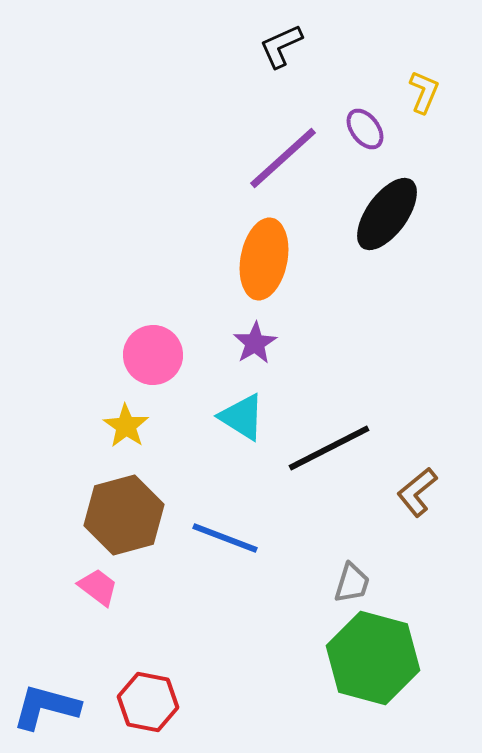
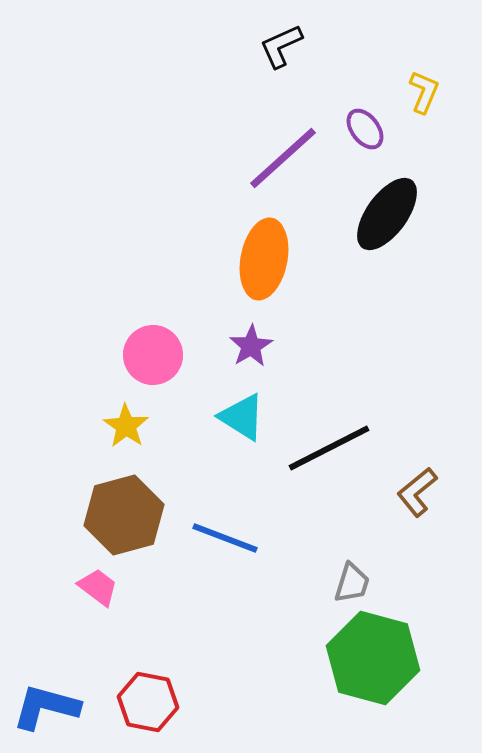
purple star: moved 4 px left, 3 px down
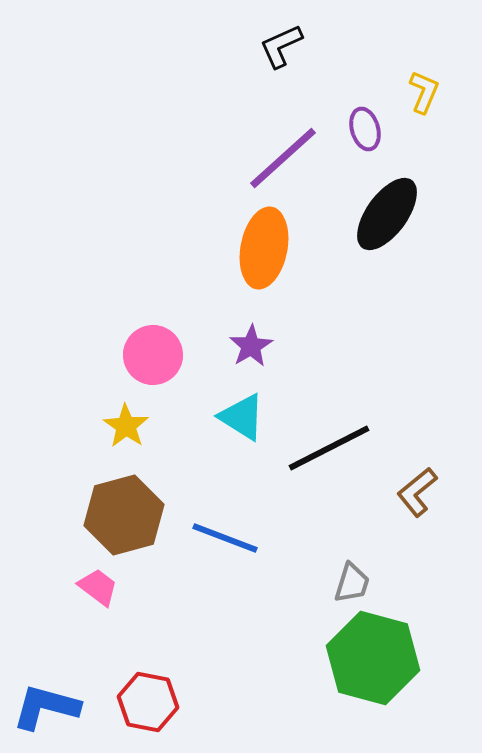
purple ellipse: rotated 21 degrees clockwise
orange ellipse: moved 11 px up
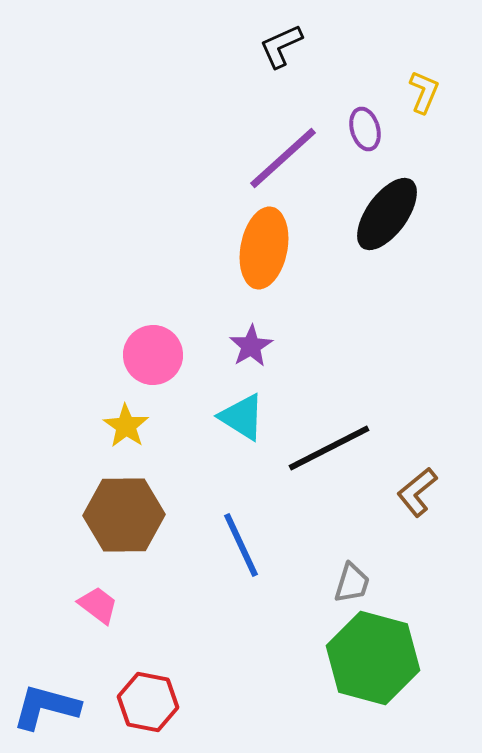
brown hexagon: rotated 14 degrees clockwise
blue line: moved 16 px right, 7 px down; rotated 44 degrees clockwise
pink trapezoid: moved 18 px down
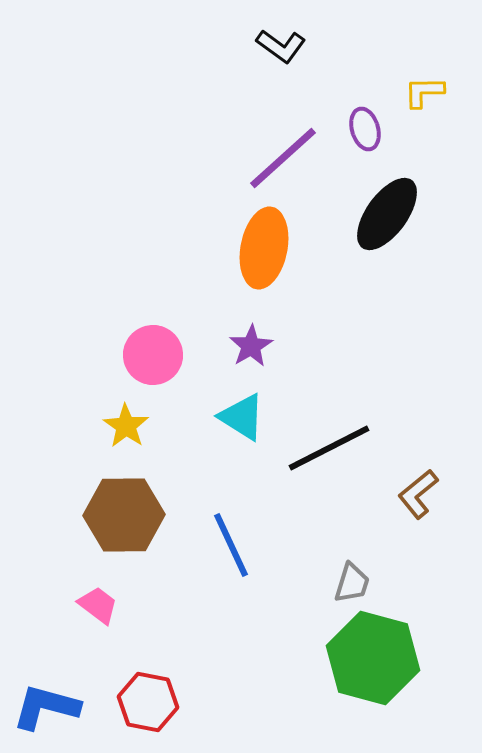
black L-shape: rotated 120 degrees counterclockwise
yellow L-shape: rotated 114 degrees counterclockwise
brown L-shape: moved 1 px right, 2 px down
blue line: moved 10 px left
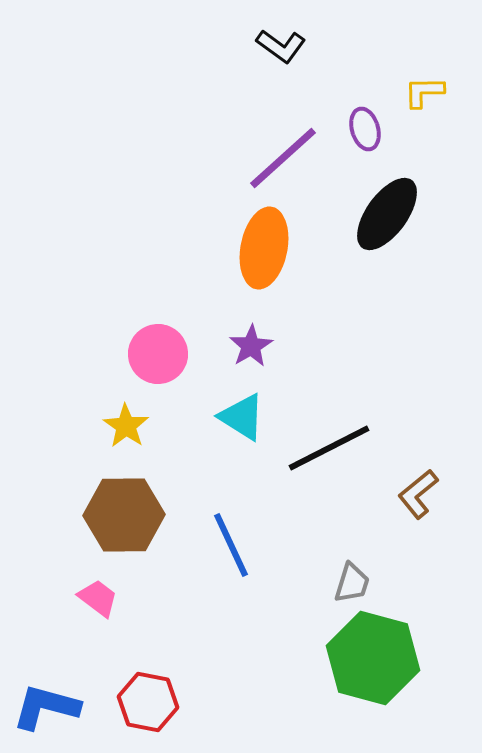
pink circle: moved 5 px right, 1 px up
pink trapezoid: moved 7 px up
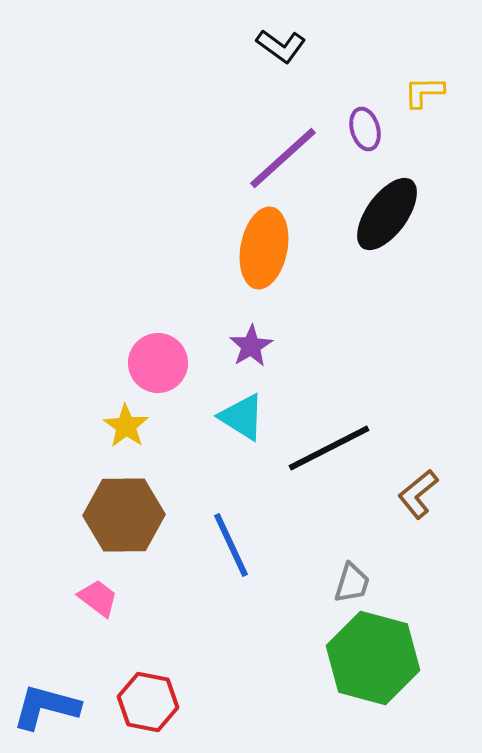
pink circle: moved 9 px down
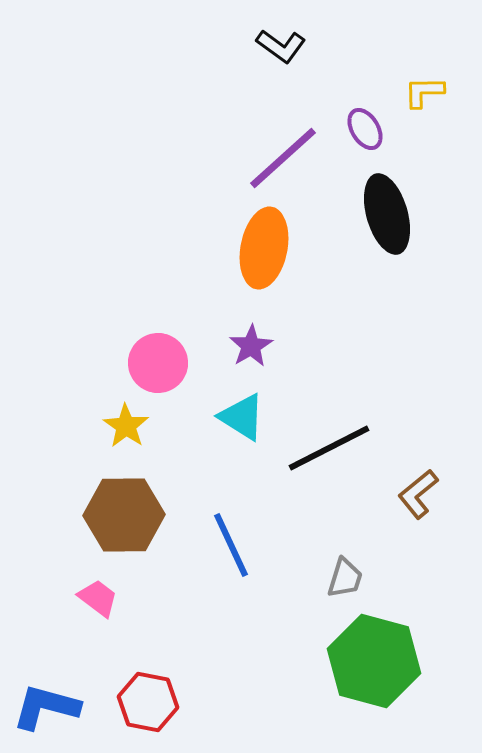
purple ellipse: rotated 15 degrees counterclockwise
black ellipse: rotated 52 degrees counterclockwise
gray trapezoid: moved 7 px left, 5 px up
green hexagon: moved 1 px right, 3 px down
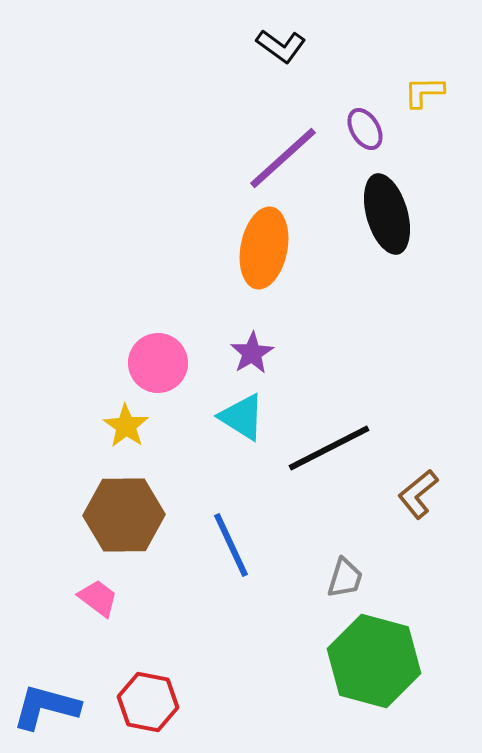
purple star: moved 1 px right, 7 px down
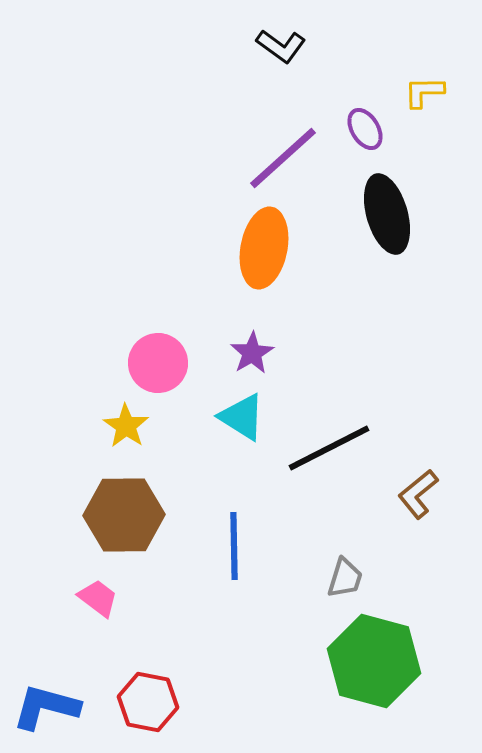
blue line: moved 3 px right, 1 px down; rotated 24 degrees clockwise
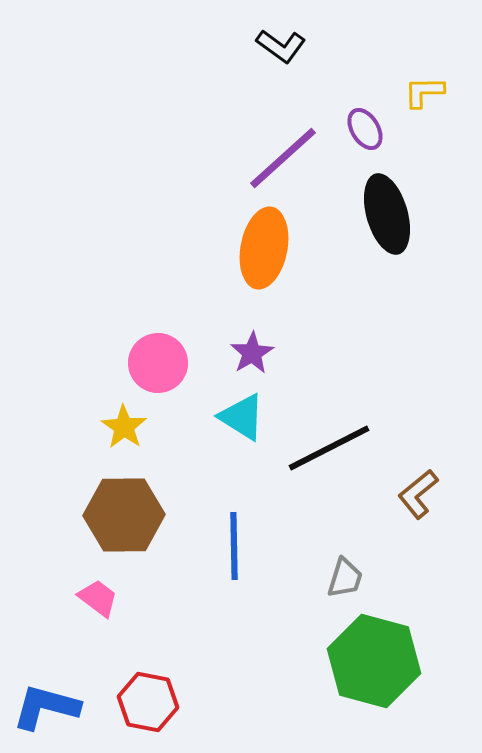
yellow star: moved 2 px left, 1 px down
